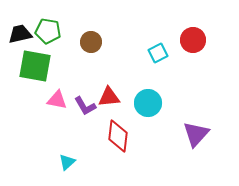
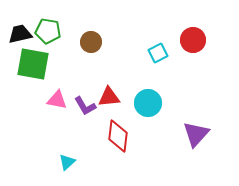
green square: moved 2 px left, 2 px up
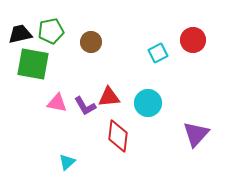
green pentagon: moved 3 px right; rotated 20 degrees counterclockwise
pink triangle: moved 3 px down
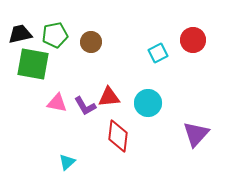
green pentagon: moved 4 px right, 4 px down
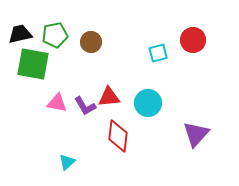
cyan square: rotated 12 degrees clockwise
